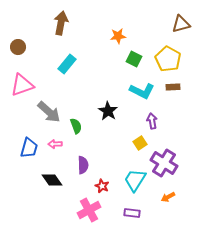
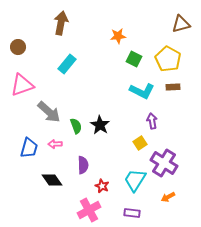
black star: moved 8 px left, 14 px down
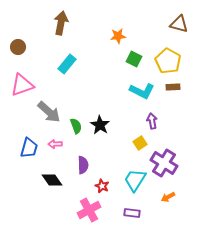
brown triangle: moved 2 px left; rotated 30 degrees clockwise
yellow pentagon: moved 2 px down
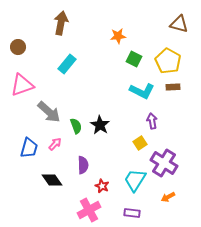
pink arrow: rotated 136 degrees clockwise
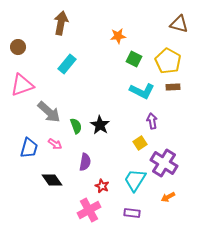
pink arrow: rotated 80 degrees clockwise
purple semicircle: moved 2 px right, 3 px up; rotated 12 degrees clockwise
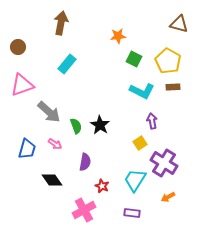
blue trapezoid: moved 2 px left, 1 px down
pink cross: moved 5 px left
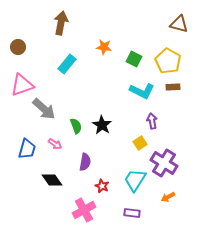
orange star: moved 14 px left, 11 px down; rotated 14 degrees clockwise
gray arrow: moved 5 px left, 3 px up
black star: moved 2 px right
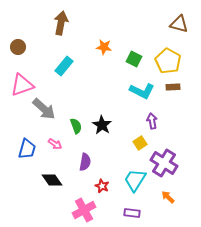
cyan rectangle: moved 3 px left, 2 px down
orange arrow: rotated 72 degrees clockwise
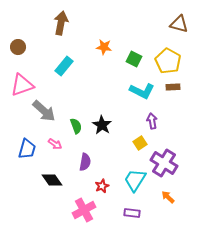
gray arrow: moved 2 px down
red star: rotated 24 degrees clockwise
